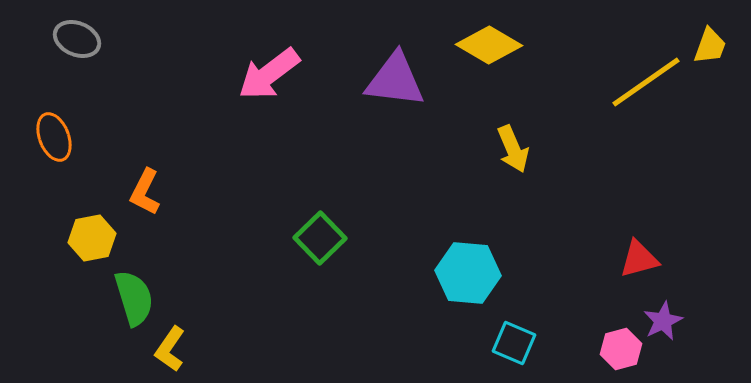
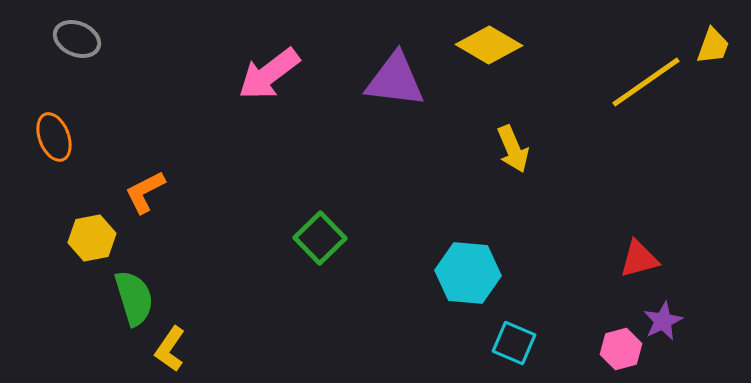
yellow trapezoid: moved 3 px right
orange L-shape: rotated 36 degrees clockwise
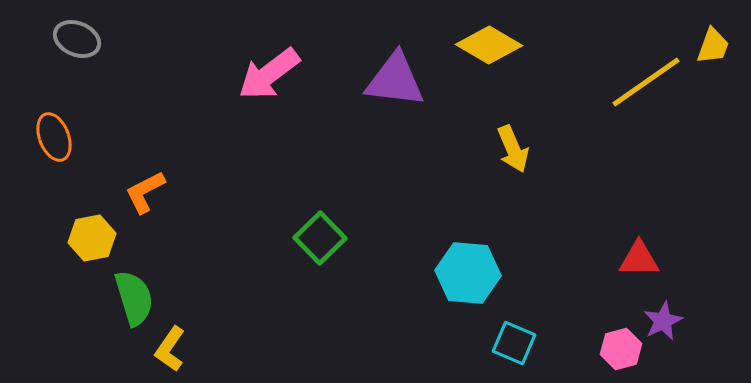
red triangle: rotated 15 degrees clockwise
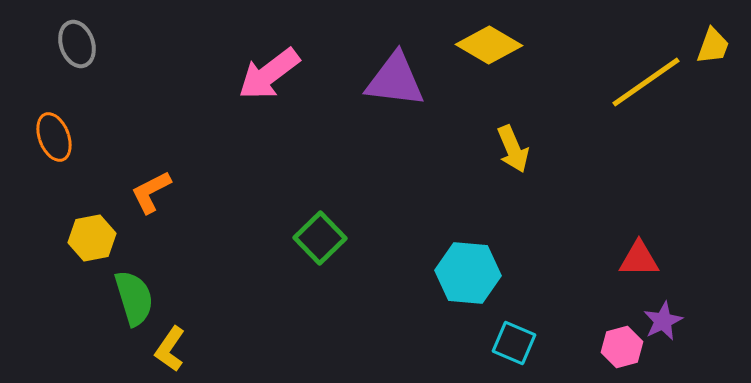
gray ellipse: moved 5 px down; rotated 48 degrees clockwise
orange L-shape: moved 6 px right
pink hexagon: moved 1 px right, 2 px up
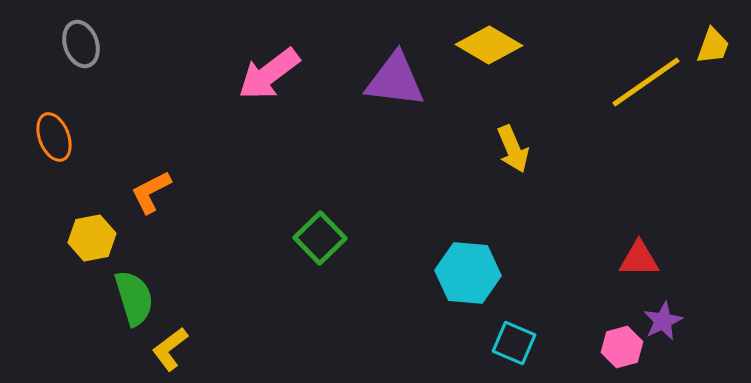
gray ellipse: moved 4 px right
yellow L-shape: rotated 18 degrees clockwise
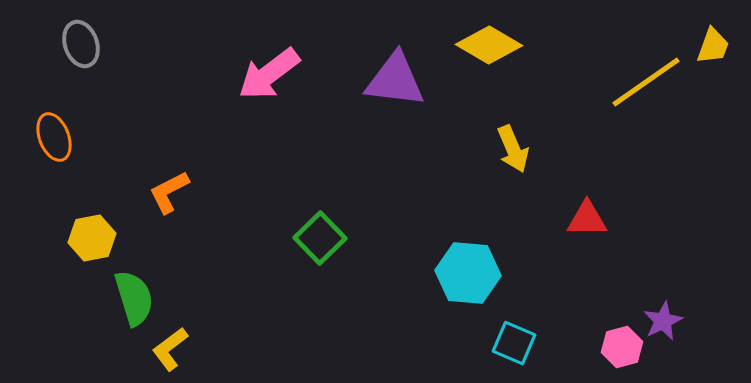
orange L-shape: moved 18 px right
red triangle: moved 52 px left, 40 px up
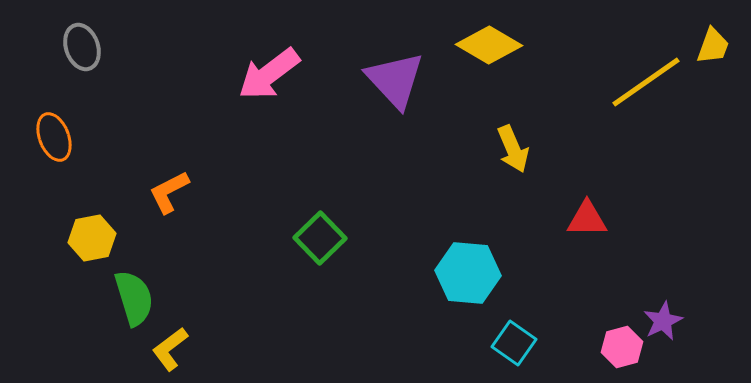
gray ellipse: moved 1 px right, 3 px down
purple triangle: rotated 40 degrees clockwise
cyan square: rotated 12 degrees clockwise
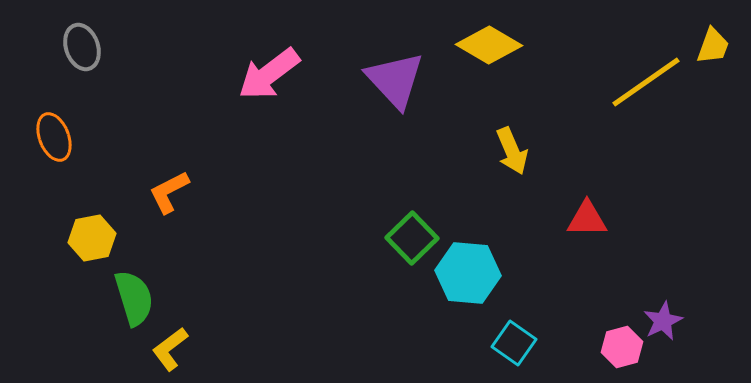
yellow arrow: moved 1 px left, 2 px down
green square: moved 92 px right
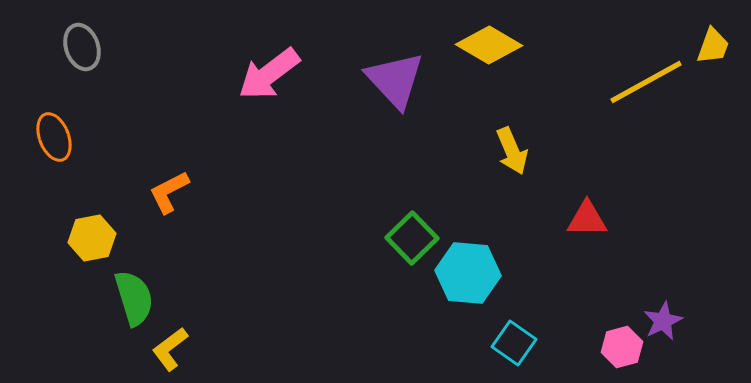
yellow line: rotated 6 degrees clockwise
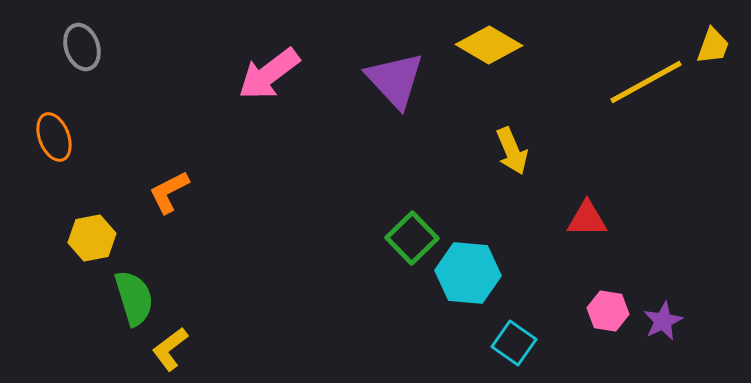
pink hexagon: moved 14 px left, 36 px up; rotated 24 degrees clockwise
